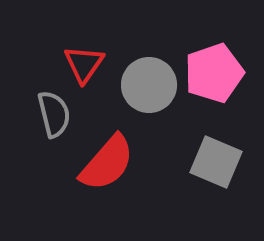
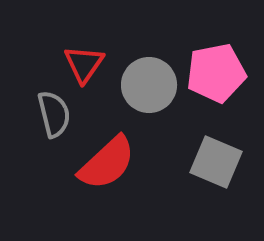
pink pentagon: moved 2 px right; rotated 8 degrees clockwise
red semicircle: rotated 6 degrees clockwise
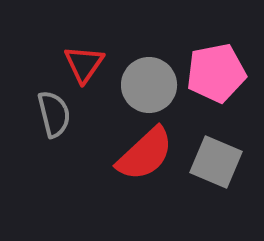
red semicircle: moved 38 px right, 9 px up
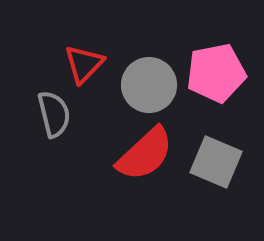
red triangle: rotated 9 degrees clockwise
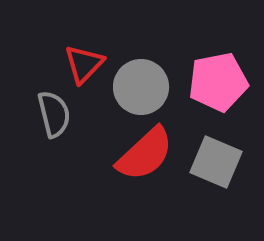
pink pentagon: moved 2 px right, 9 px down
gray circle: moved 8 px left, 2 px down
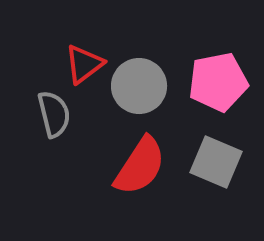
red triangle: rotated 9 degrees clockwise
gray circle: moved 2 px left, 1 px up
red semicircle: moved 5 px left, 12 px down; rotated 14 degrees counterclockwise
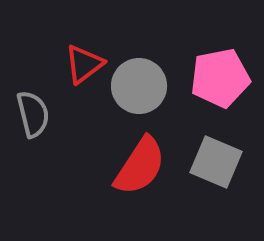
pink pentagon: moved 2 px right, 4 px up
gray semicircle: moved 21 px left
